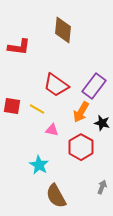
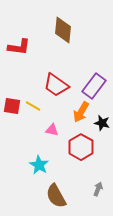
yellow line: moved 4 px left, 3 px up
gray arrow: moved 4 px left, 2 px down
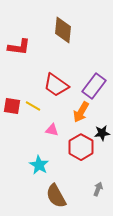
black star: moved 10 px down; rotated 21 degrees counterclockwise
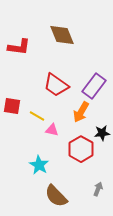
brown diamond: moved 1 px left, 5 px down; rotated 28 degrees counterclockwise
yellow line: moved 4 px right, 10 px down
red hexagon: moved 2 px down
brown semicircle: rotated 15 degrees counterclockwise
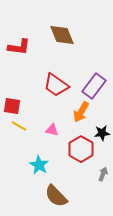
yellow line: moved 18 px left, 10 px down
gray arrow: moved 5 px right, 15 px up
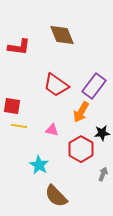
yellow line: rotated 21 degrees counterclockwise
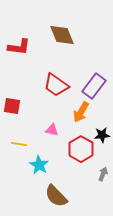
yellow line: moved 18 px down
black star: moved 2 px down
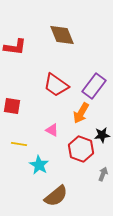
red L-shape: moved 4 px left
orange arrow: moved 1 px down
pink triangle: rotated 16 degrees clockwise
red hexagon: rotated 10 degrees counterclockwise
brown semicircle: rotated 85 degrees counterclockwise
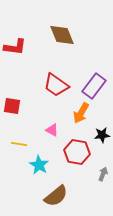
red hexagon: moved 4 px left, 3 px down; rotated 10 degrees counterclockwise
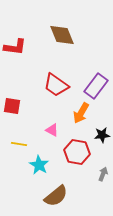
purple rectangle: moved 2 px right
